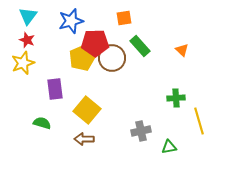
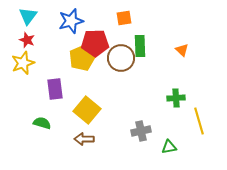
green rectangle: rotated 40 degrees clockwise
brown circle: moved 9 px right
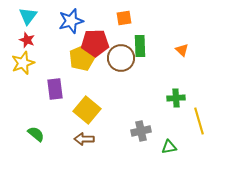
green semicircle: moved 6 px left, 11 px down; rotated 24 degrees clockwise
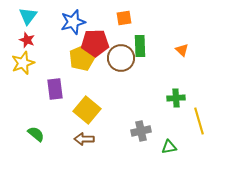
blue star: moved 2 px right, 1 px down
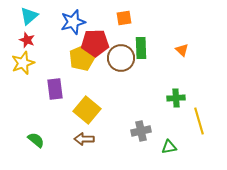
cyan triangle: moved 1 px right; rotated 12 degrees clockwise
green rectangle: moved 1 px right, 2 px down
green semicircle: moved 6 px down
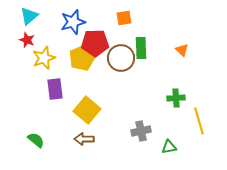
yellow star: moved 21 px right, 5 px up
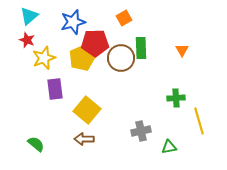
orange square: rotated 21 degrees counterclockwise
orange triangle: rotated 16 degrees clockwise
green semicircle: moved 4 px down
